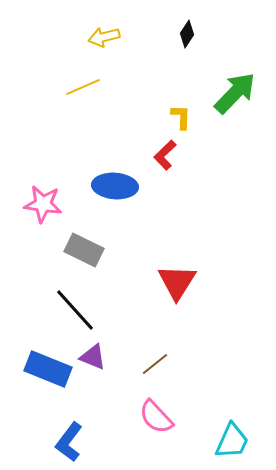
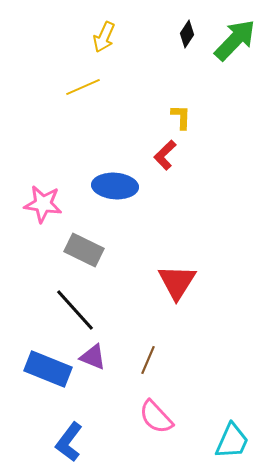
yellow arrow: rotated 52 degrees counterclockwise
green arrow: moved 53 px up
brown line: moved 7 px left, 4 px up; rotated 28 degrees counterclockwise
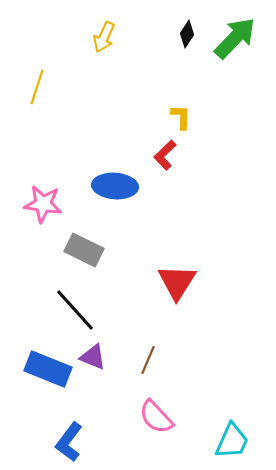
green arrow: moved 2 px up
yellow line: moved 46 px left; rotated 48 degrees counterclockwise
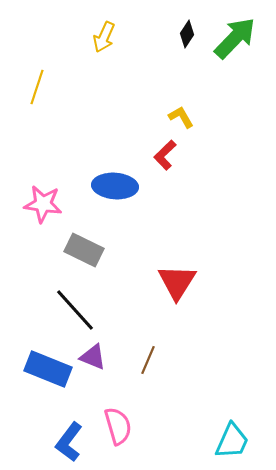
yellow L-shape: rotated 32 degrees counterclockwise
pink semicircle: moved 38 px left, 9 px down; rotated 153 degrees counterclockwise
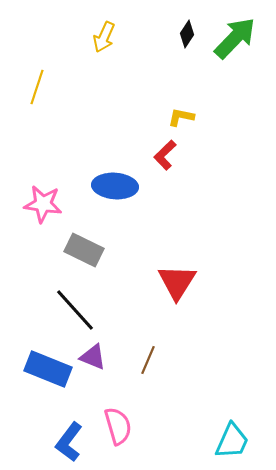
yellow L-shape: rotated 48 degrees counterclockwise
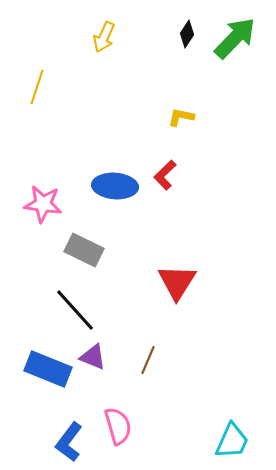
red L-shape: moved 20 px down
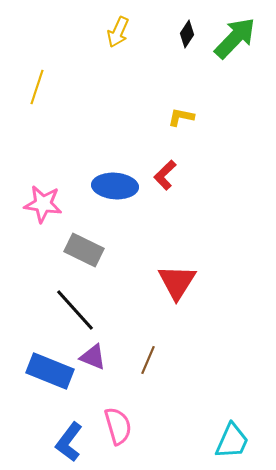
yellow arrow: moved 14 px right, 5 px up
blue rectangle: moved 2 px right, 2 px down
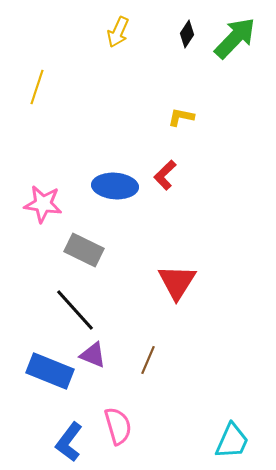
purple triangle: moved 2 px up
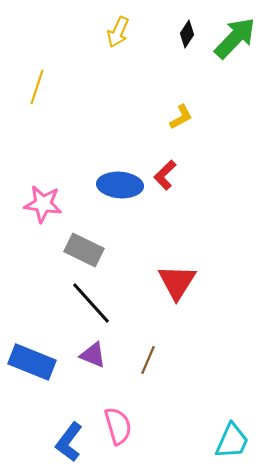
yellow L-shape: rotated 140 degrees clockwise
blue ellipse: moved 5 px right, 1 px up
black line: moved 16 px right, 7 px up
blue rectangle: moved 18 px left, 9 px up
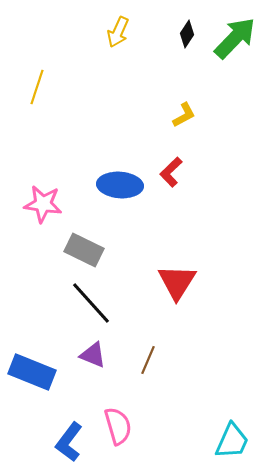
yellow L-shape: moved 3 px right, 2 px up
red L-shape: moved 6 px right, 3 px up
blue rectangle: moved 10 px down
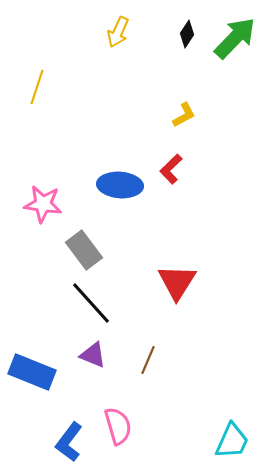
red L-shape: moved 3 px up
gray rectangle: rotated 27 degrees clockwise
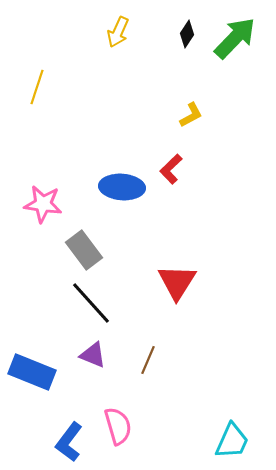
yellow L-shape: moved 7 px right
blue ellipse: moved 2 px right, 2 px down
